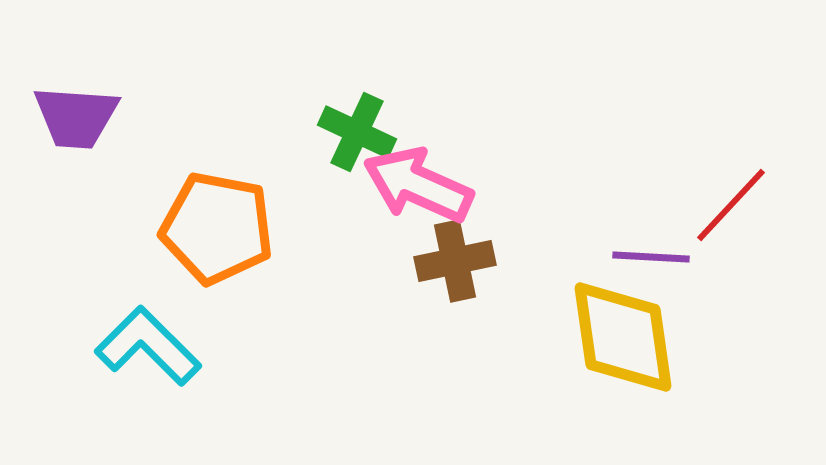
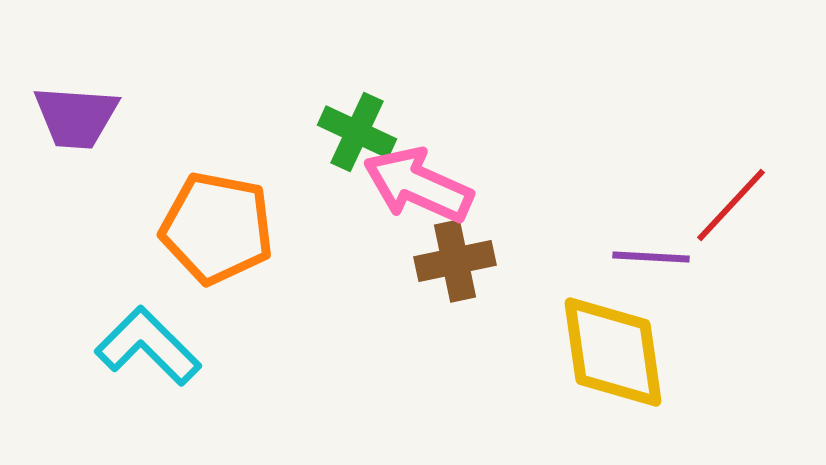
yellow diamond: moved 10 px left, 15 px down
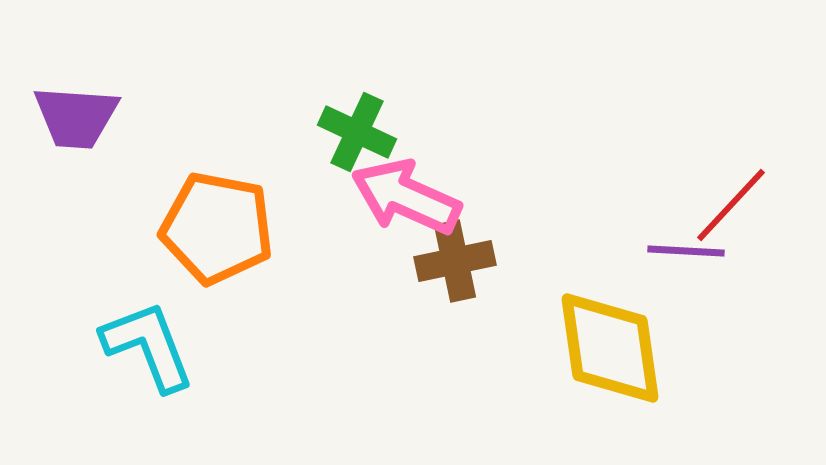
pink arrow: moved 12 px left, 12 px down
purple line: moved 35 px right, 6 px up
cyan L-shape: rotated 24 degrees clockwise
yellow diamond: moved 3 px left, 4 px up
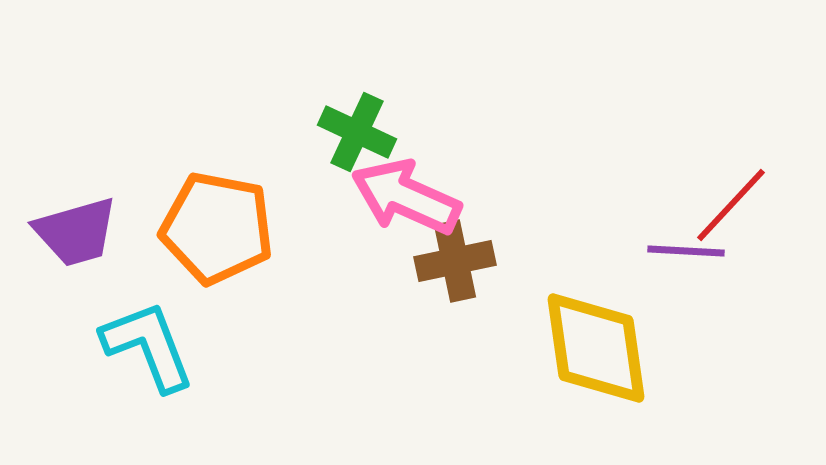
purple trapezoid: moved 115 px down; rotated 20 degrees counterclockwise
yellow diamond: moved 14 px left
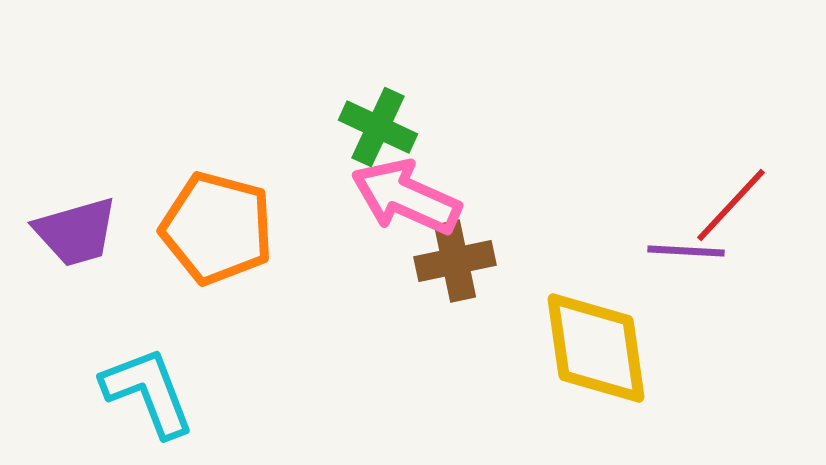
green cross: moved 21 px right, 5 px up
orange pentagon: rotated 4 degrees clockwise
cyan L-shape: moved 46 px down
